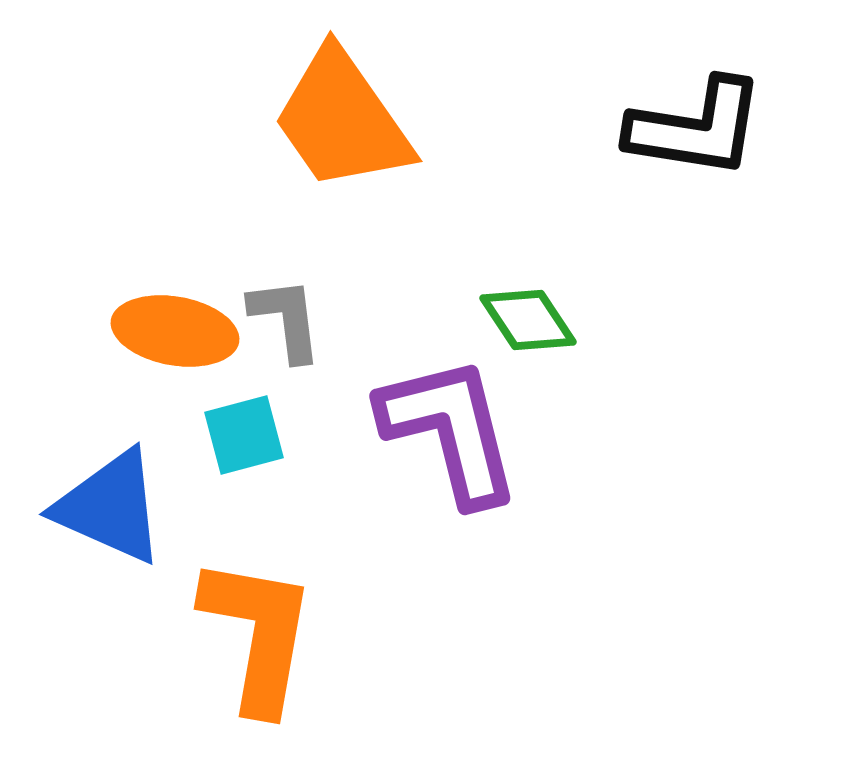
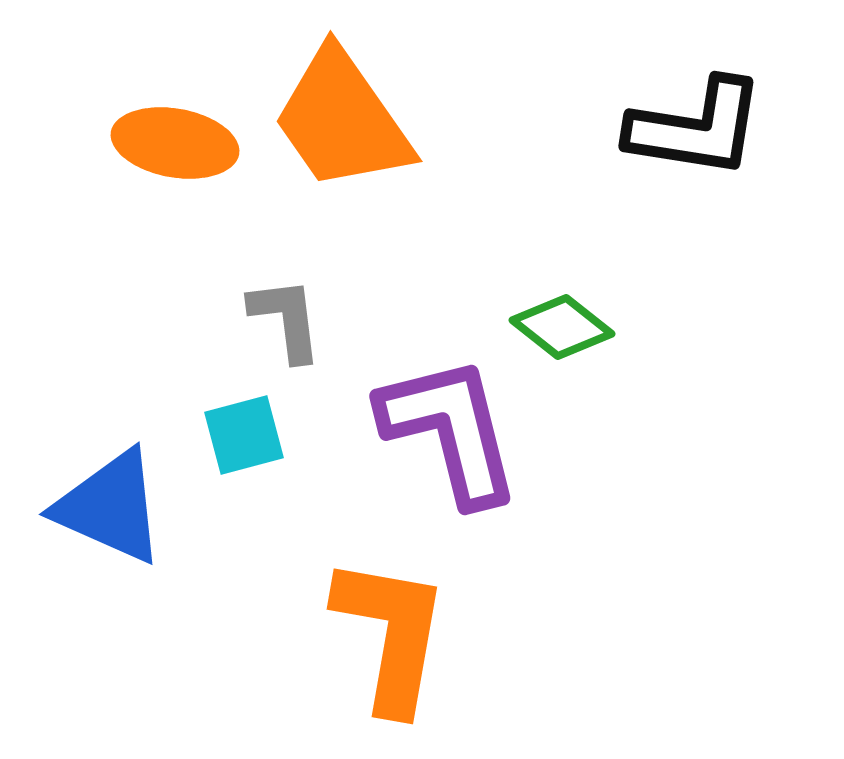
green diamond: moved 34 px right, 7 px down; rotated 18 degrees counterclockwise
orange ellipse: moved 188 px up
orange L-shape: moved 133 px right
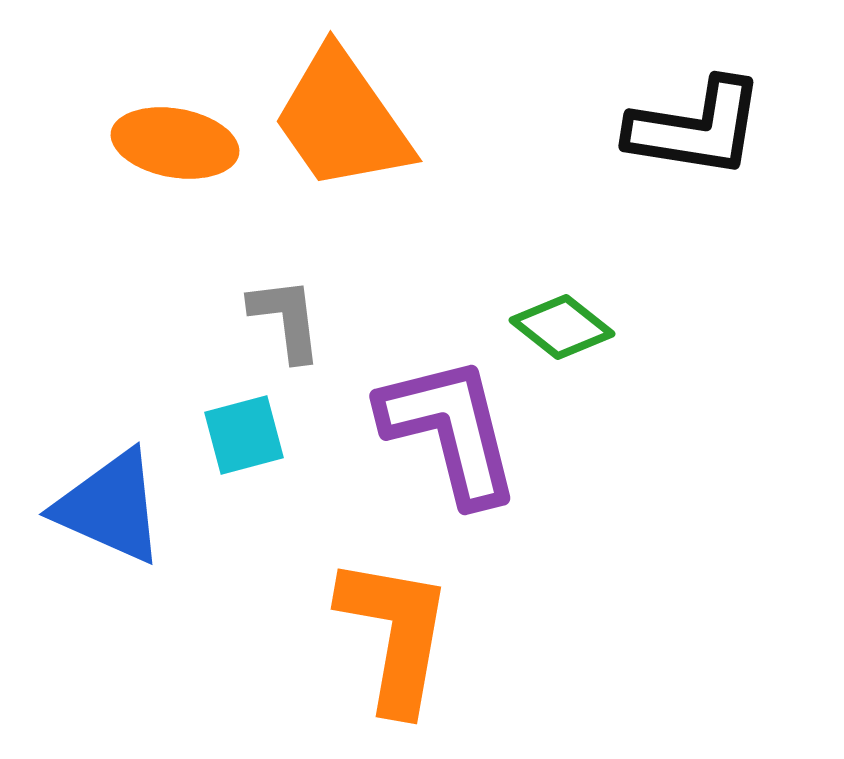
orange L-shape: moved 4 px right
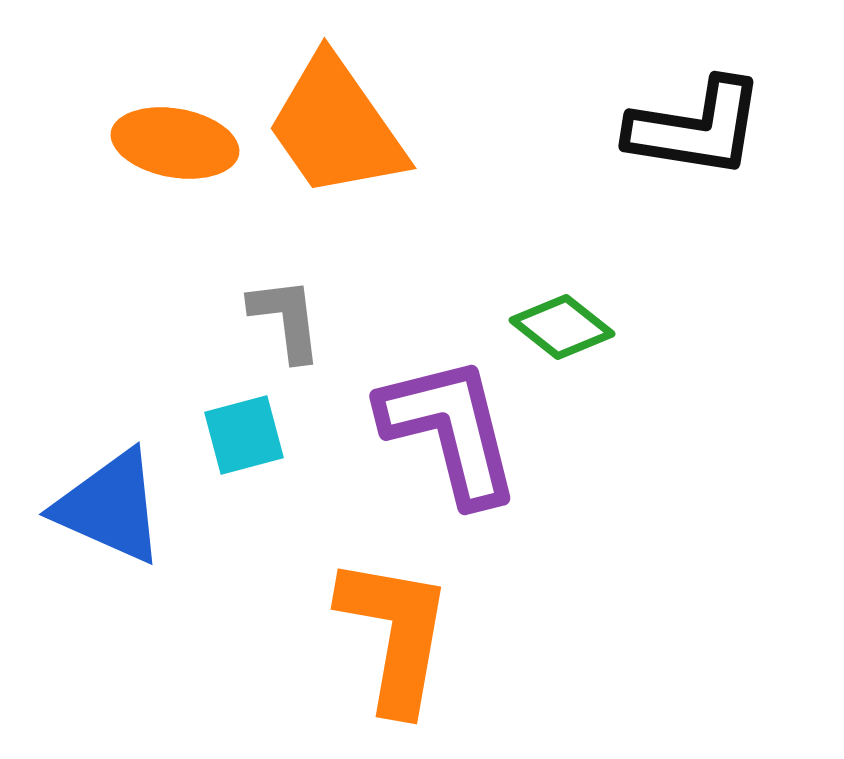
orange trapezoid: moved 6 px left, 7 px down
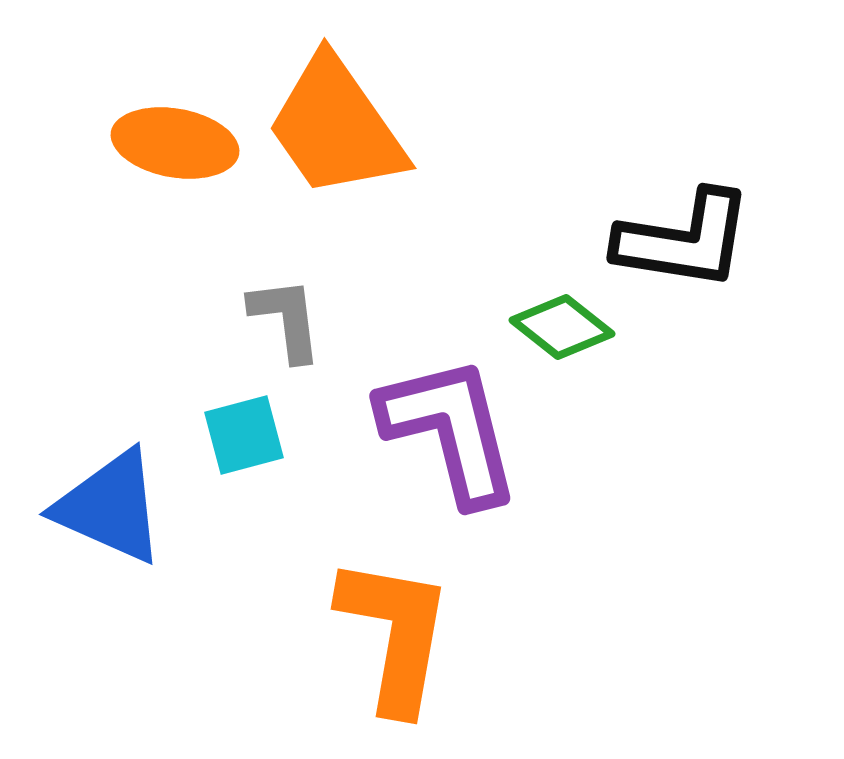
black L-shape: moved 12 px left, 112 px down
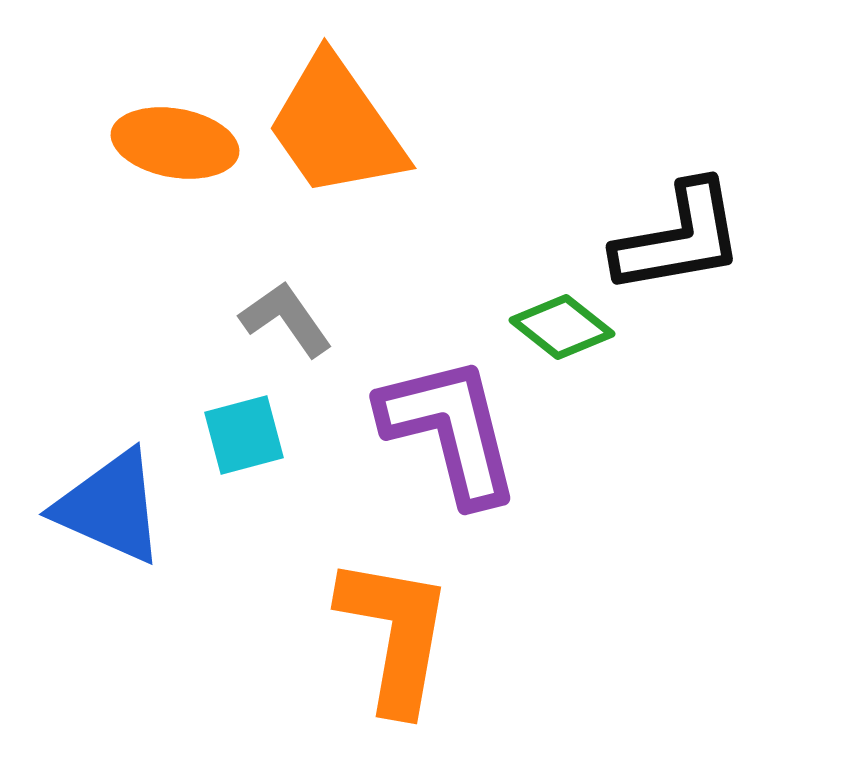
black L-shape: moved 5 px left, 2 px up; rotated 19 degrees counterclockwise
gray L-shape: rotated 28 degrees counterclockwise
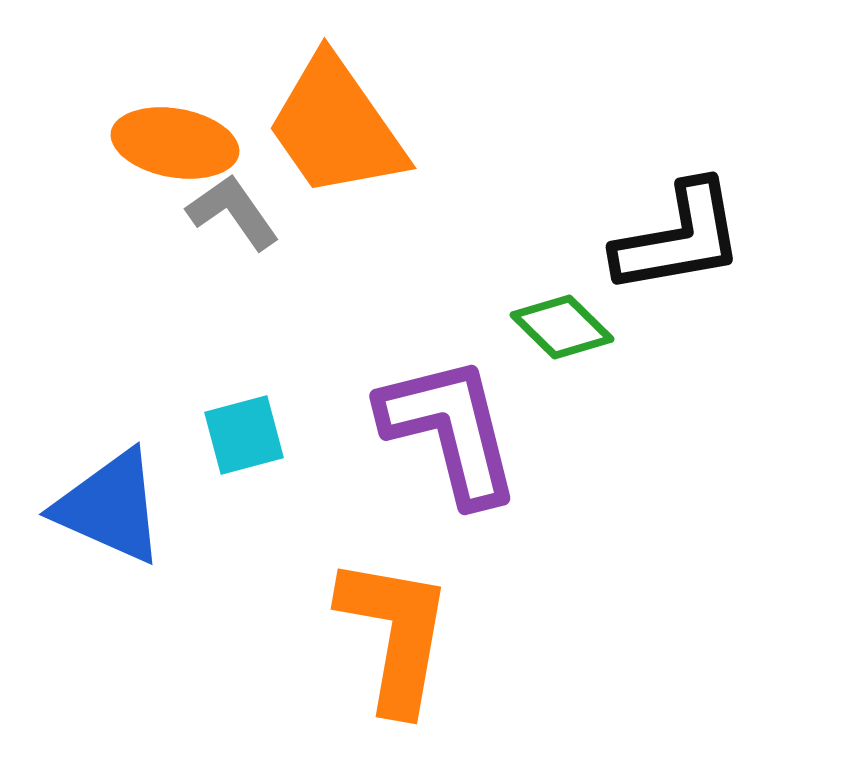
gray L-shape: moved 53 px left, 107 px up
green diamond: rotated 6 degrees clockwise
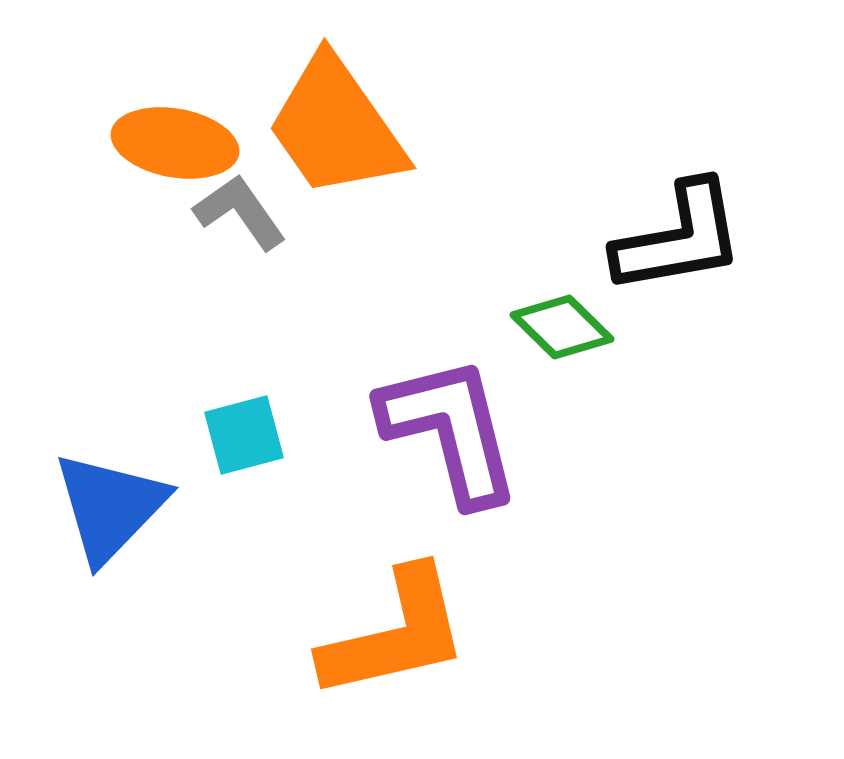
gray L-shape: moved 7 px right
blue triangle: rotated 50 degrees clockwise
orange L-shape: rotated 67 degrees clockwise
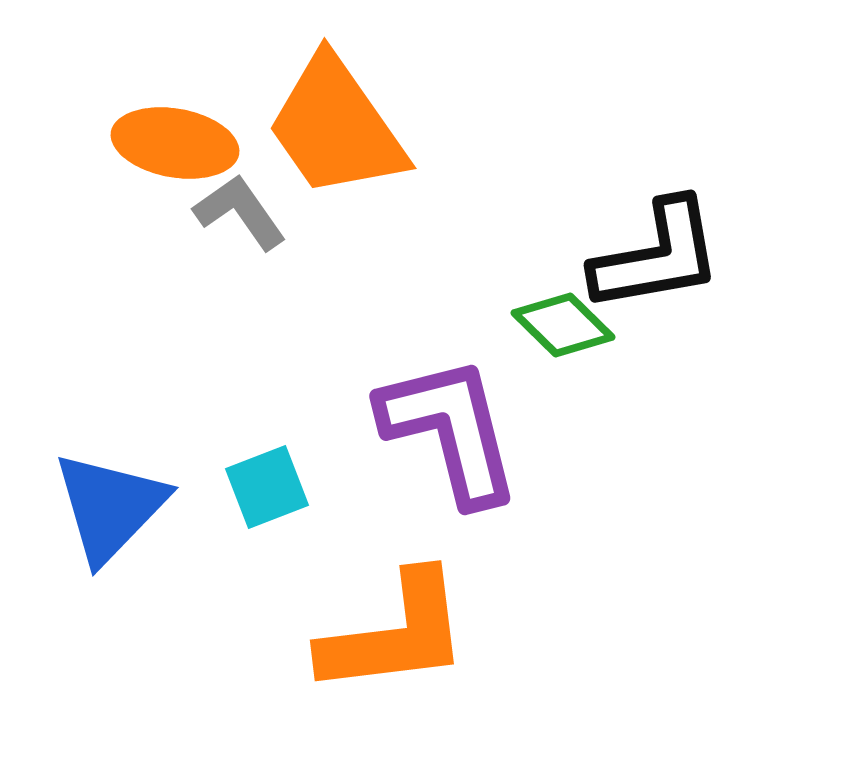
black L-shape: moved 22 px left, 18 px down
green diamond: moved 1 px right, 2 px up
cyan square: moved 23 px right, 52 px down; rotated 6 degrees counterclockwise
orange L-shape: rotated 6 degrees clockwise
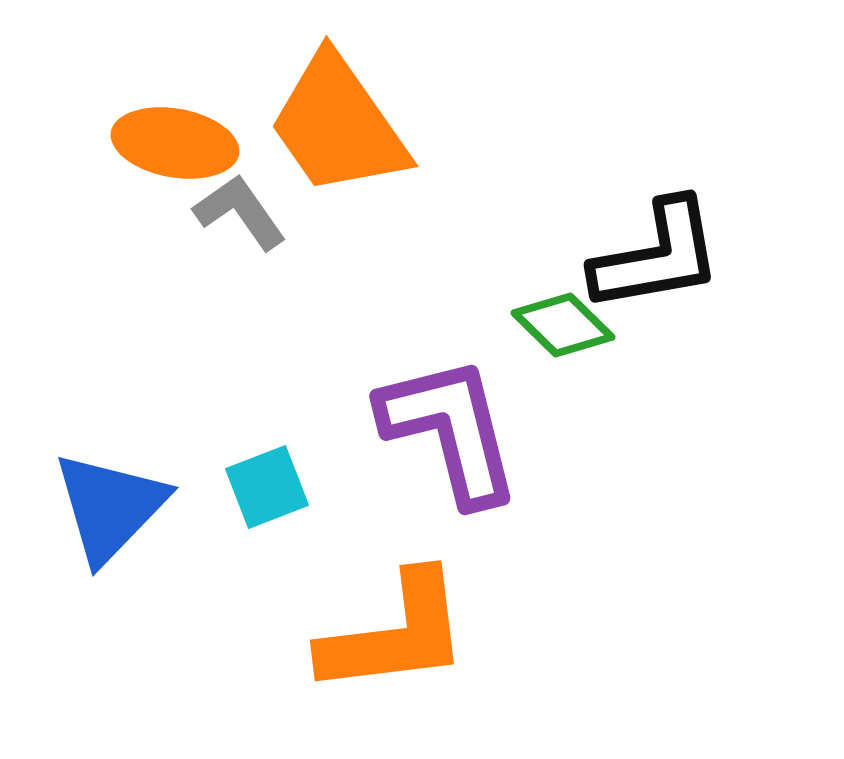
orange trapezoid: moved 2 px right, 2 px up
